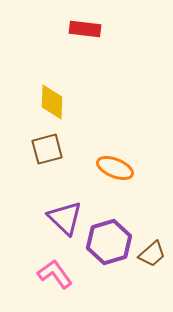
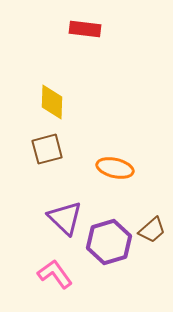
orange ellipse: rotated 9 degrees counterclockwise
brown trapezoid: moved 24 px up
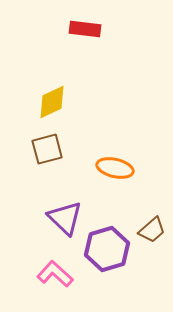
yellow diamond: rotated 63 degrees clockwise
purple hexagon: moved 2 px left, 7 px down
pink L-shape: rotated 12 degrees counterclockwise
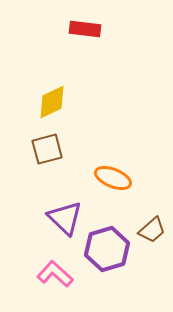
orange ellipse: moved 2 px left, 10 px down; rotated 9 degrees clockwise
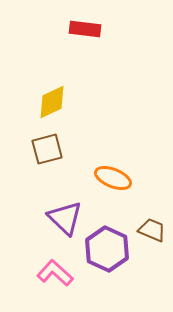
brown trapezoid: rotated 116 degrees counterclockwise
purple hexagon: rotated 18 degrees counterclockwise
pink L-shape: moved 1 px up
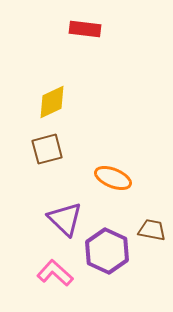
purple triangle: moved 1 px down
brown trapezoid: rotated 12 degrees counterclockwise
purple hexagon: moved 2 px down
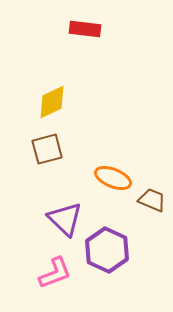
brown trapezoid: moved 30 px up; rotated 12 degrees clockwise
purple hexagon: moved 1 px up
pink L-shape: rotated 117 degrees clockwise
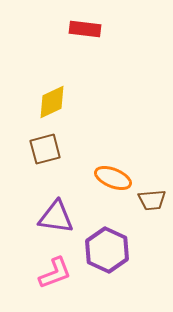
brown square: moved 2 px left
brown trapezoid: rotated 152 degrees clockwise
purple triangle: moved 9 px left, 2 px up; rotated 36 degrees counterclockwise
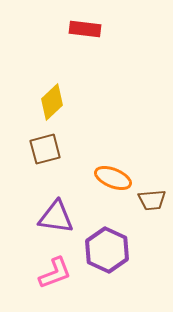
yellow diamond: rotated 18 degrees counterclockwise
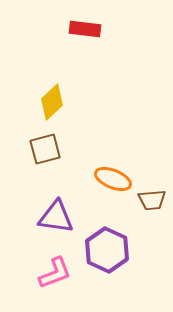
orange ellipse: moved 1 px down
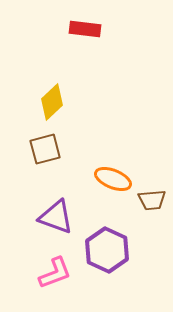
purple triangle: rotated 12 degrees clockwise
